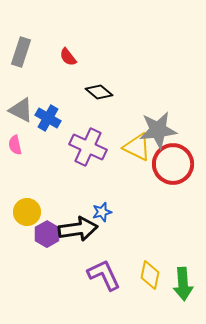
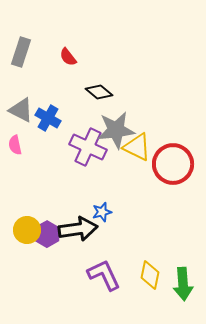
gray star: moved 42 px left
yellow circle: moved 18 px down
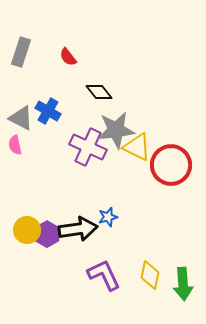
black diamond: rotated 12 degrees clockwise
gray triangle: moved 8 px down
blue cross: moved 7 px up
red circle: moved 2 px left, 1 px down
blue star: moved 6 px right, 5 px down
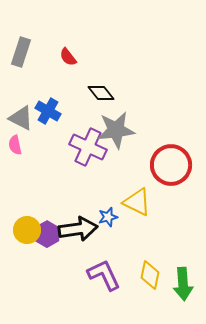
black diamond: moved 2 px right, 1 px down
yellow triangle: moved 55 px down
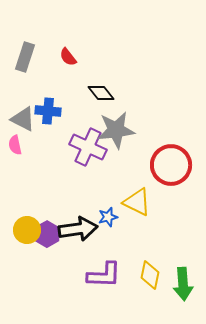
gray rectangle: moved 4 px right, 5 px down
blue cross: rotated 25 degrees counterclockwise
gray triangle: moved 2 px right, 1 px down
purple L-shape: rotated 117 degrees clockwise
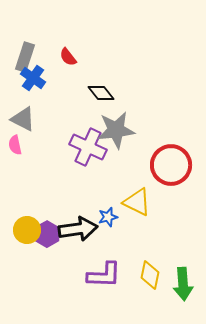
blue cross: moved 15 px left, 33 px up; rotated 30 degrees clockwise
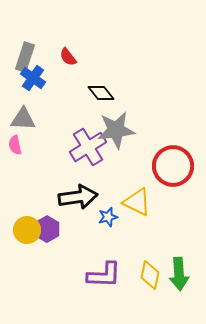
gray triangle: rotated 24 degrees counterclockwise
purple cross: rotated 33 degrees clockwise
red circle: moved 2 px right, 1 px down
black arrow: moved 32 px up
purple hexagon: moved 5 px up
green arrow: moved 4 px left, 10 px up
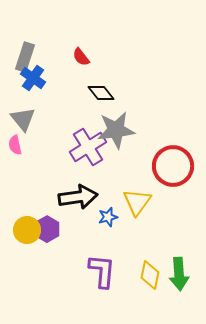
red semicircle: moved 13 px right
gray triangle: rotated 48 degrees clockwise
yellow triangle: rotated 40 degrees clockwise
purple L-shape: moved 2 px left, 4 px up; rotated 87 degrees counterclockwise
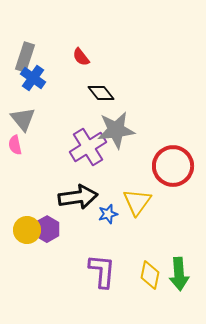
blue star: moved 3 px up
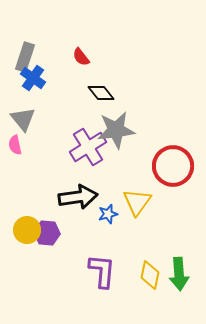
purple hexagon: moved 4 px down; rotated 25 degrees counterclockwise
